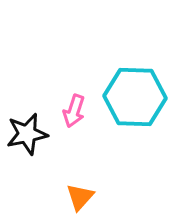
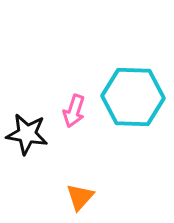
cyan hexagon: moved 2 px left
black star: rotated 21 degrees clockwise
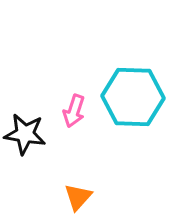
black star: moved 2 px left
orange triangle: moved 2 px left
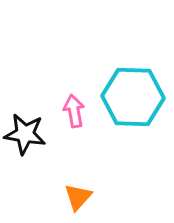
pink arrow: rotated 152 degrees clockwise
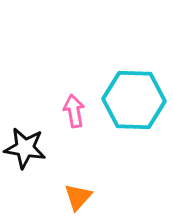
cyan hexagon: moved 1 px right, 3 px down
black star: moved 14 px down
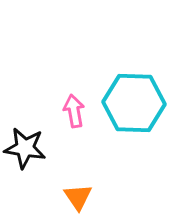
cyan hexagon: moved 3 px down
orange triangle: rotated 16 degrees counterclockwise
